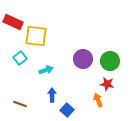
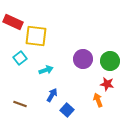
blue arrow: rotated 32 degrees clockwise
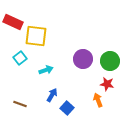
blue square: moved 2 px up
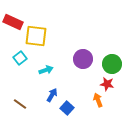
green circle: moved 2 px right, 3 px down
brown line: rotated 16 degrees clockwise
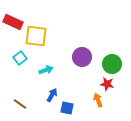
purple circle: moved 1 px left, 2 px up
blue square: rotated 32 degrees counterclockwise
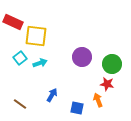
cyan arrow: moved 6 px left, 7 px up
blue square: moved 10 px right
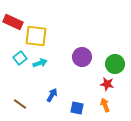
green circle: moved 3 px right
orange arrow: moved 7 px right, 5 px down
